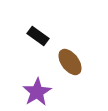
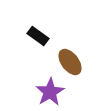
purple star: moved 13 px right
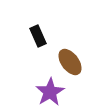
black rectangle: rotated 30 degrees clockwise
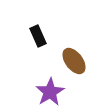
brown ellipse: moved 4 px right, 1 px up
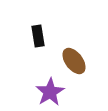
black rectangle: rotated 15 degrees clockwise
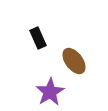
black rectangle: moved 2 px down; rotated 15 degrees counterclockwise
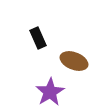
brown ellipse: rotated 32 degrees counterclockwise
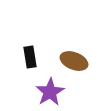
black rectangle: moved 8 px left, 19 px down; rotated 15 degrees clockwise
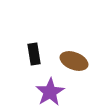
black rectangle: moved 4 px right, 3 px up
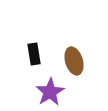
brown ellipse: rotated 52 degrees clockwise
